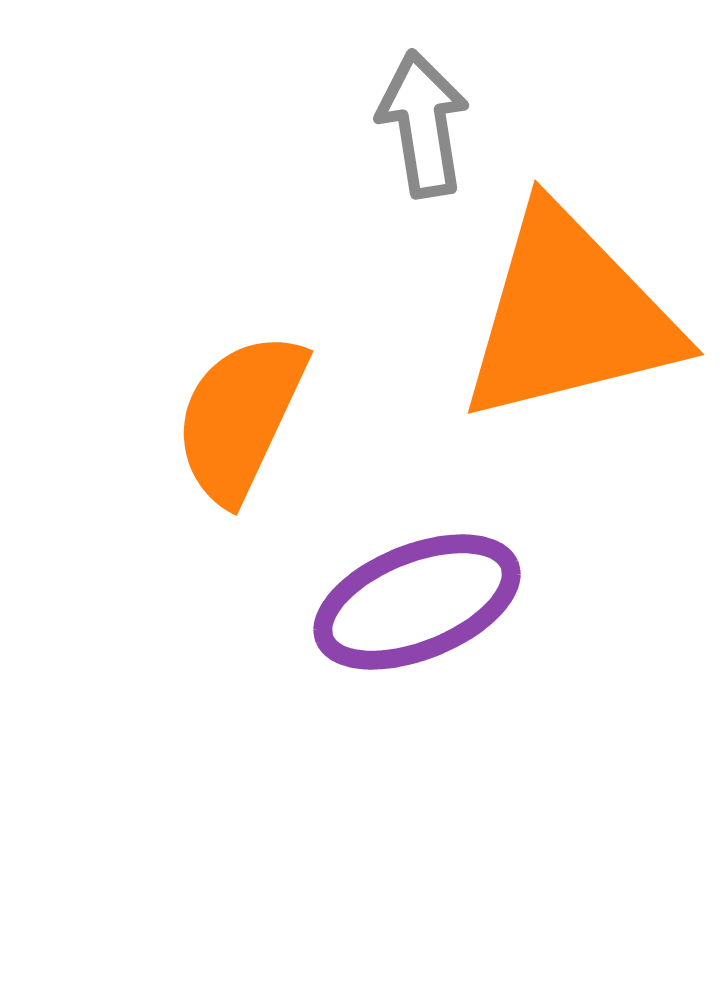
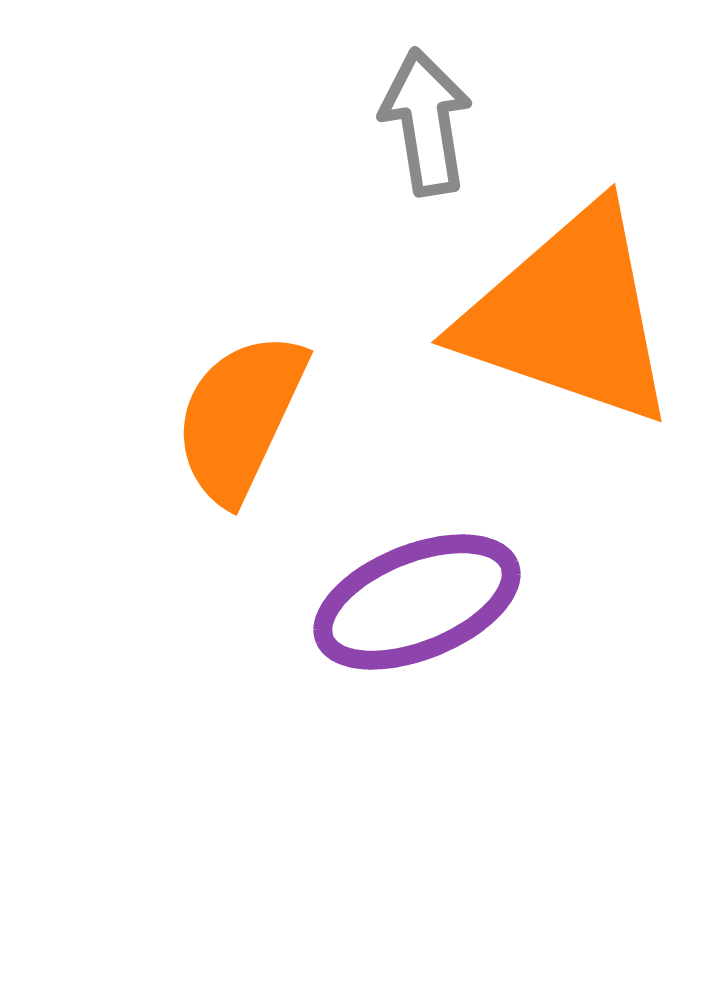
gray arrow: moved 3 px right, 2 px up
orange triangle: rotated 33 degrees clockwise
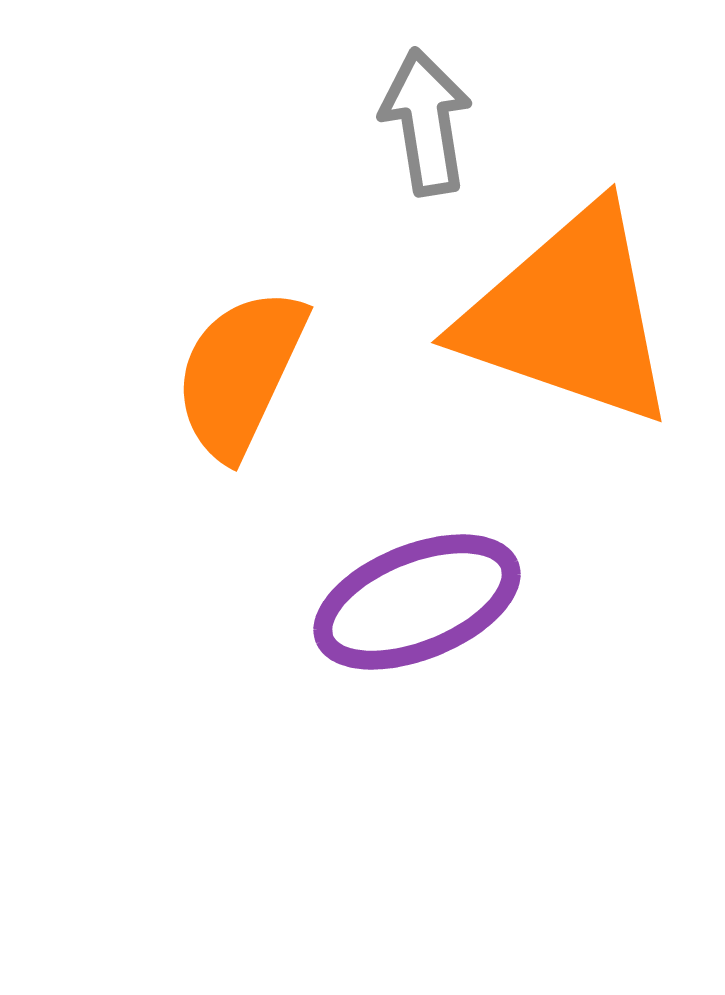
orange semicircle: moved 44 px up
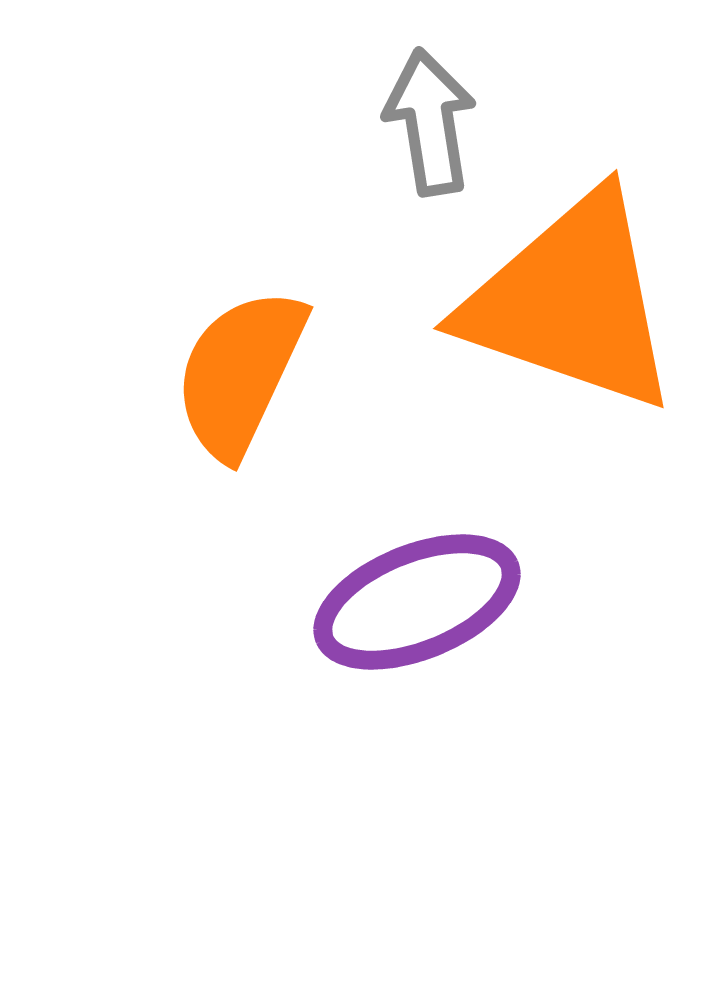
gray arrow: moved 4 px right
orange triangle: moved 2 px right, 14 px up
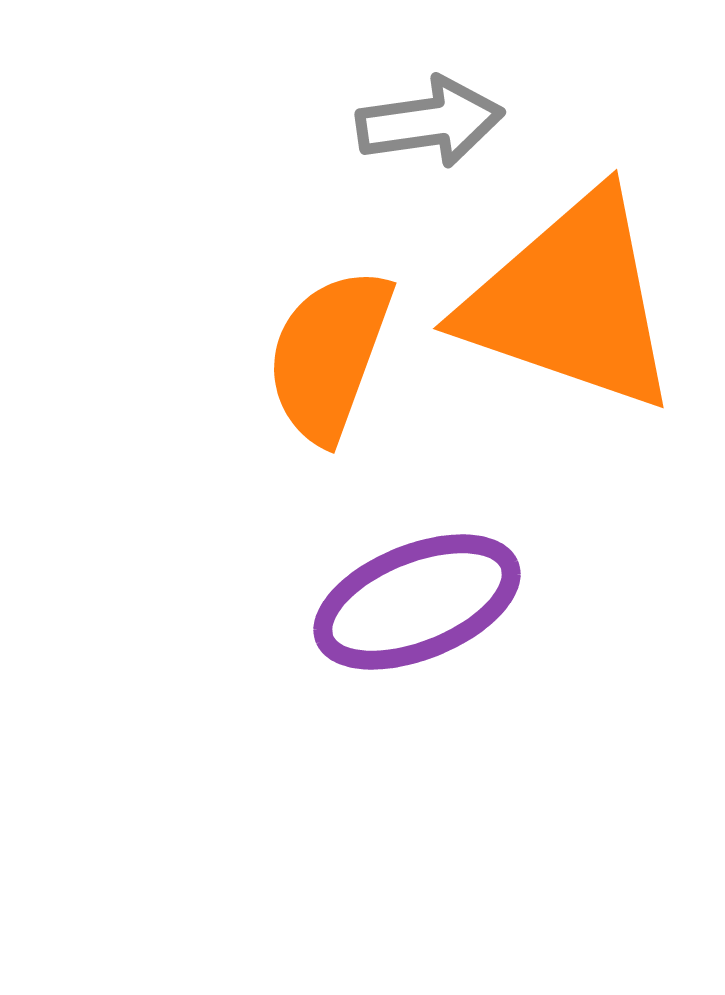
gray arrow: rotated 91 degrees clockwise
orange semicircle: moved 89 px right, 18 px up; rotated 5 degrees counterclockwise
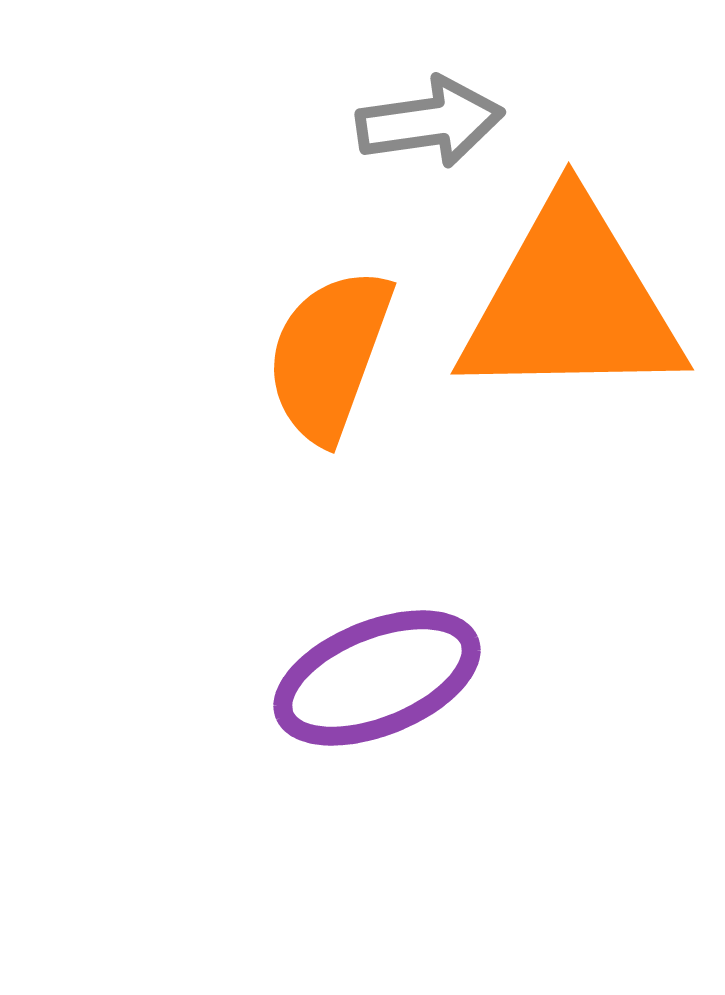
orange triangle: rotated 20 degrees counterclockwise
purple ellipse: moved 40 px left, 76 px down
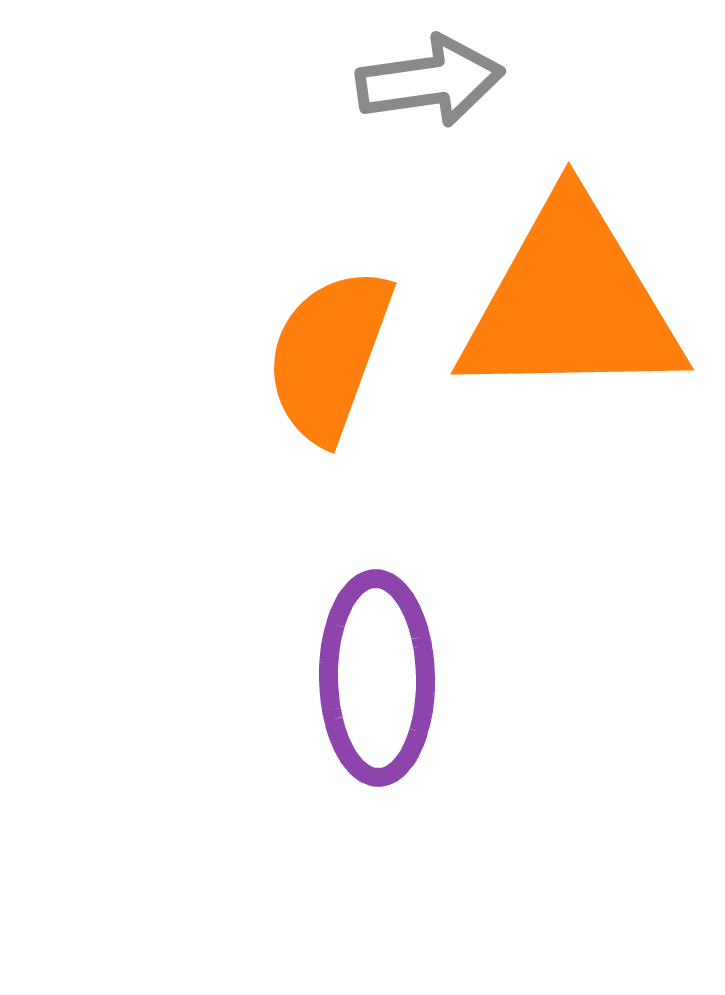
gray arrow: moved 41 px up
purple ellipse: rotated 69 degrees counterclockwise
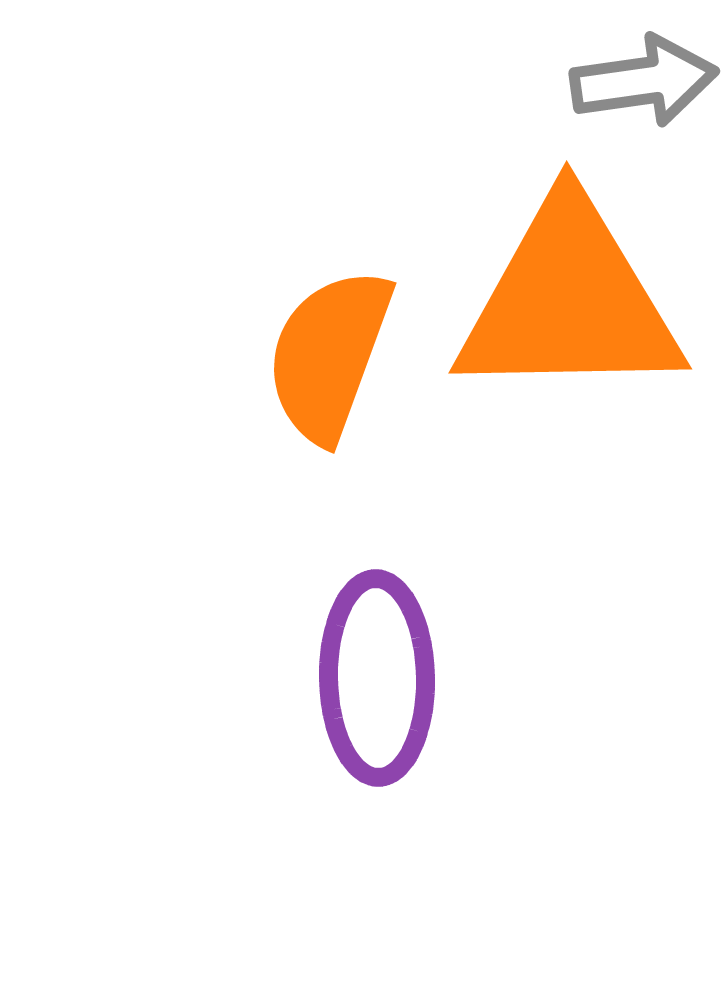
gray arrow: moved 214 px right
orange triangle: moved 2 px left, 1 px up
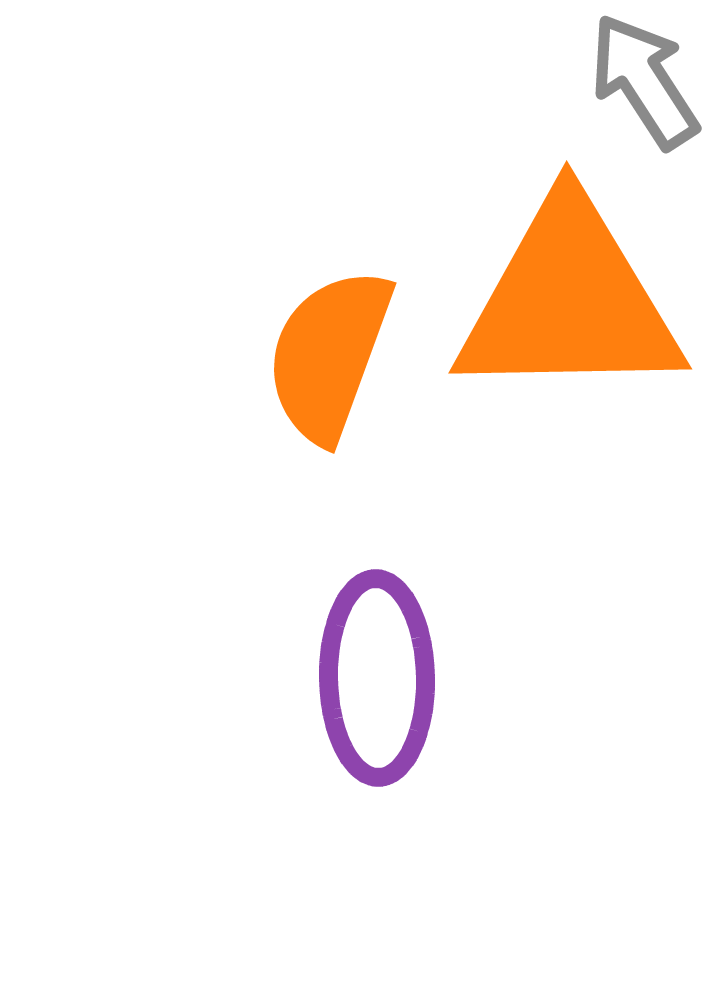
gray arrow: rotated 115 degrees counterclockwise
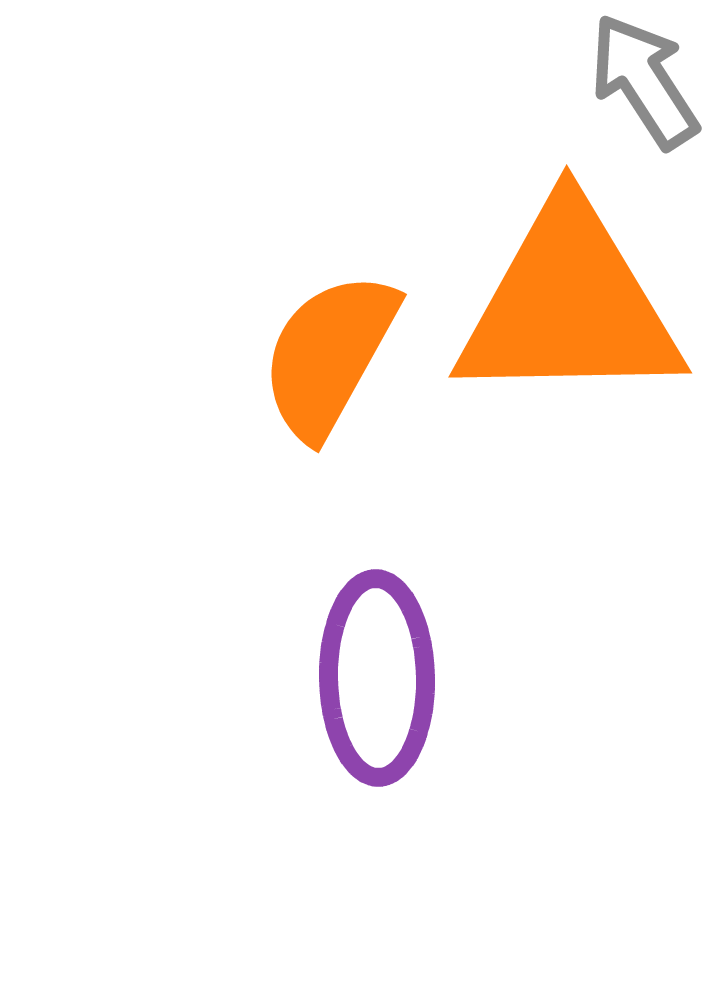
orange triangle: moved 4 px down
orange semicircle: rotated 9 degrees clockwise
